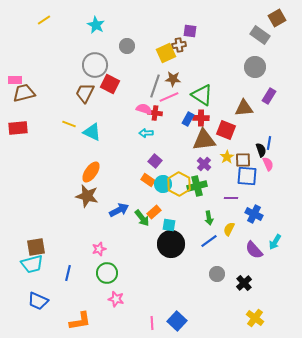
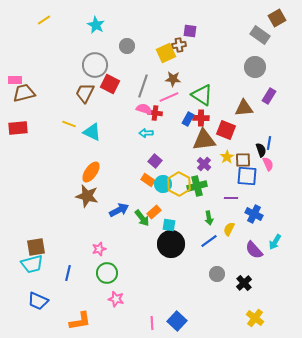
gray line at (155, 86): moved 12 px left
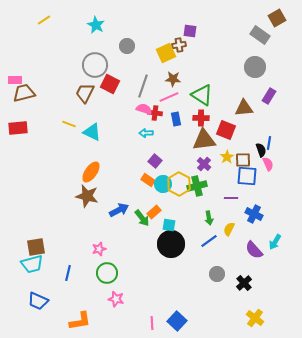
blue rectangle at (188, 119): moved 12 px left; rotated 40 degrees counterclockwise
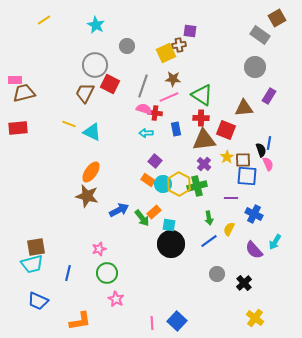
blue rectangle at (176, 119): moved 10 px down
pink star at (116, 299): rotated 14 degrees clockwise
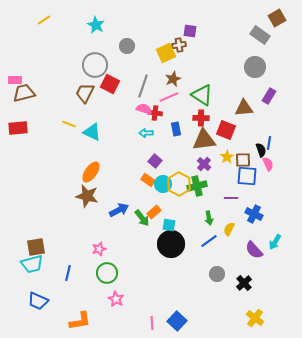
brown star at (173, 79): rotated 28 degrees counterclockwise
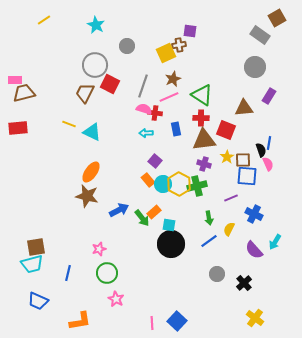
purple cross at (204, 164): rotated 24 degrees counterclockwise
orange rectangle at (148, 180): rotated 16 degrees clockwise
purple line at (231, 198): rotated 24 degrees counterclockwise
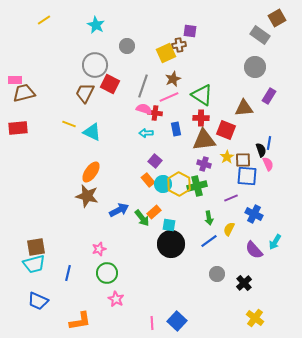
cyan trapezoid at (32, 264): moved 2 px right
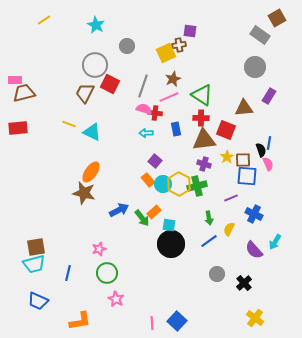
brown star at (87, 196): moved 3 px left, 3 px up
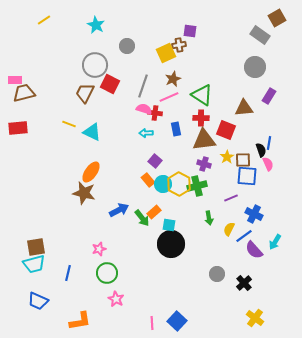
blue line at (209, 241): moved 35 px right, 5 px up
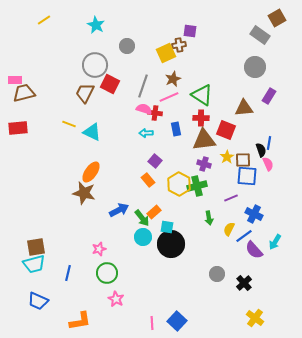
cyan circle at (163, 184): moved 20 px left, 53 px down
cyan square at (169, 225): moved 2 px left, 2 px down
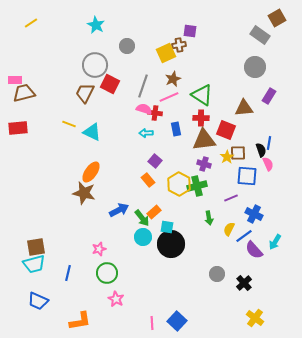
yellow line at (44, 20): moved 13 px left, 3 px down
brown square at (243, 160): moved 5 px left, 7 px up
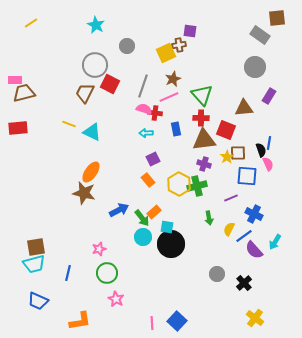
brown square at (277, 18): rotated 24 degrees clockwise
green triangle at (202, 95): rotated 15 degrees clockwise
purple square at (155, 161): moved 2 px left, 2 px up; rotated 24 degrees clockwise
